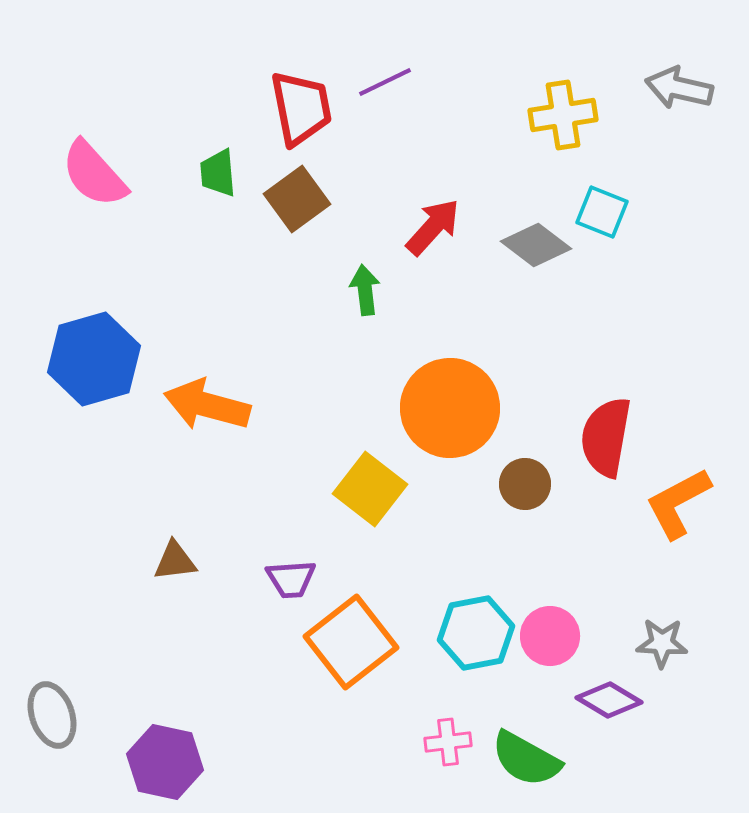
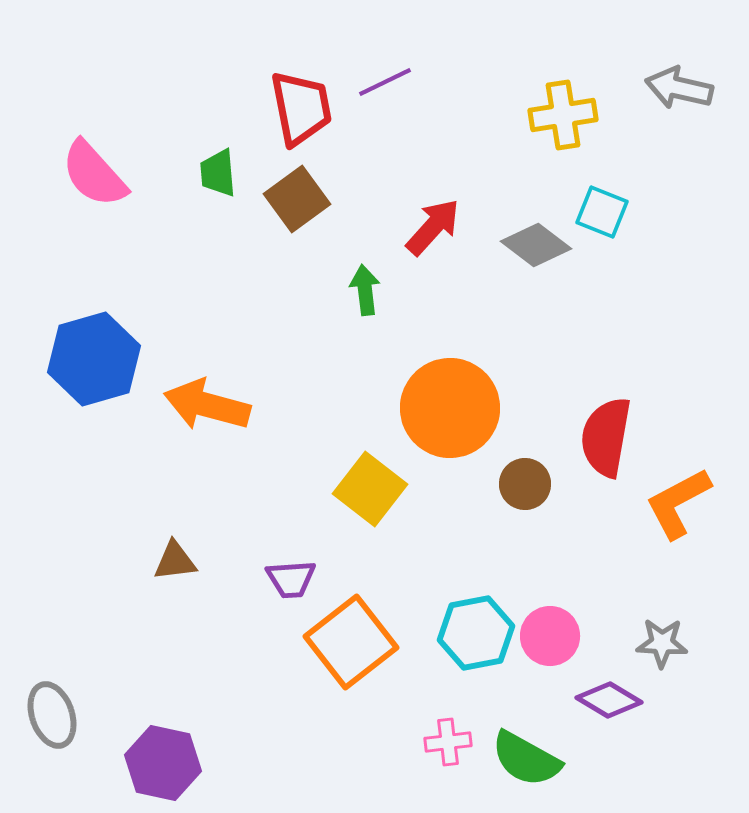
purple hexagon: moved 2 px left, 1 px down
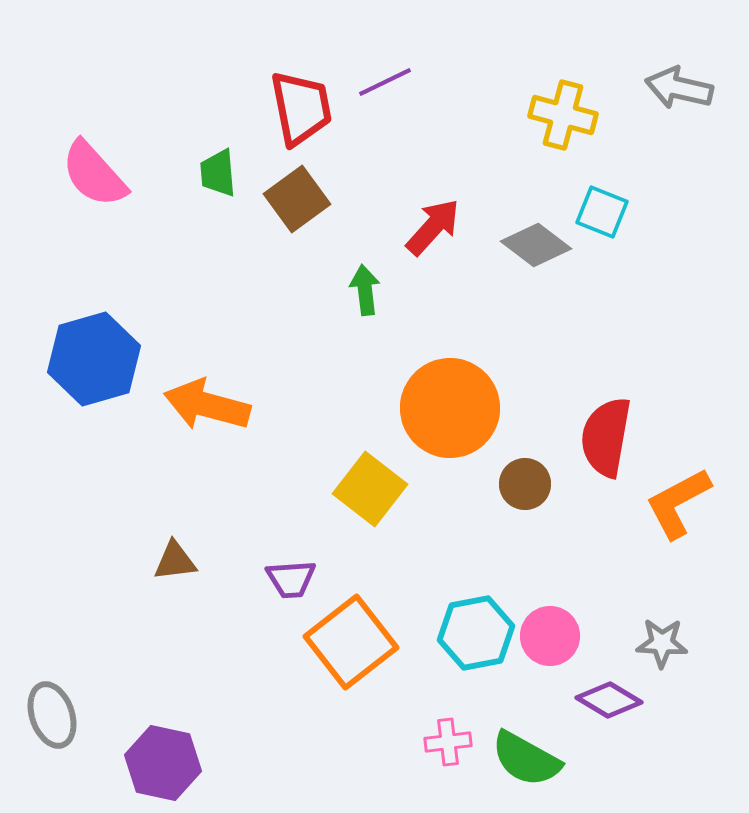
yellow cross: rotated 24 degrees clockwise
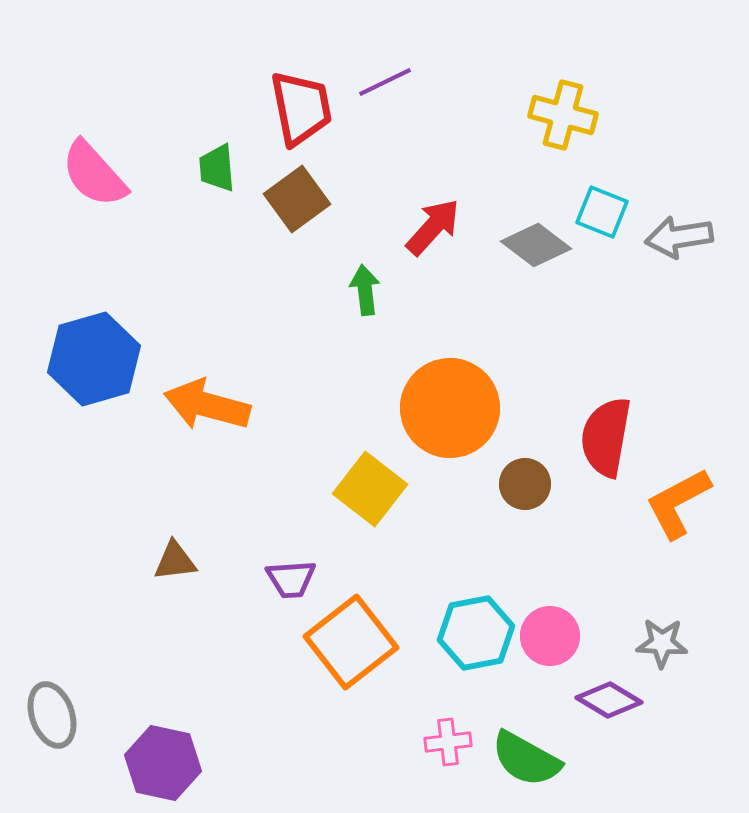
gray arrow: moved 149 px down; rotated 22 degrees counterclockwise
green trapezoid: moved 1 px left, 5 px up
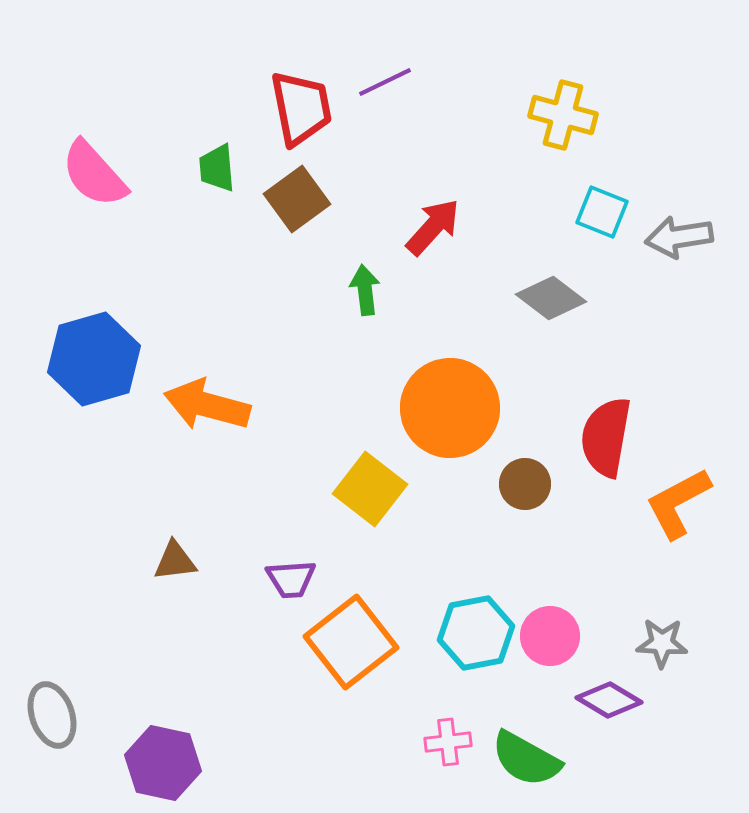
gray diamond: moved 15 px right, 53 px down
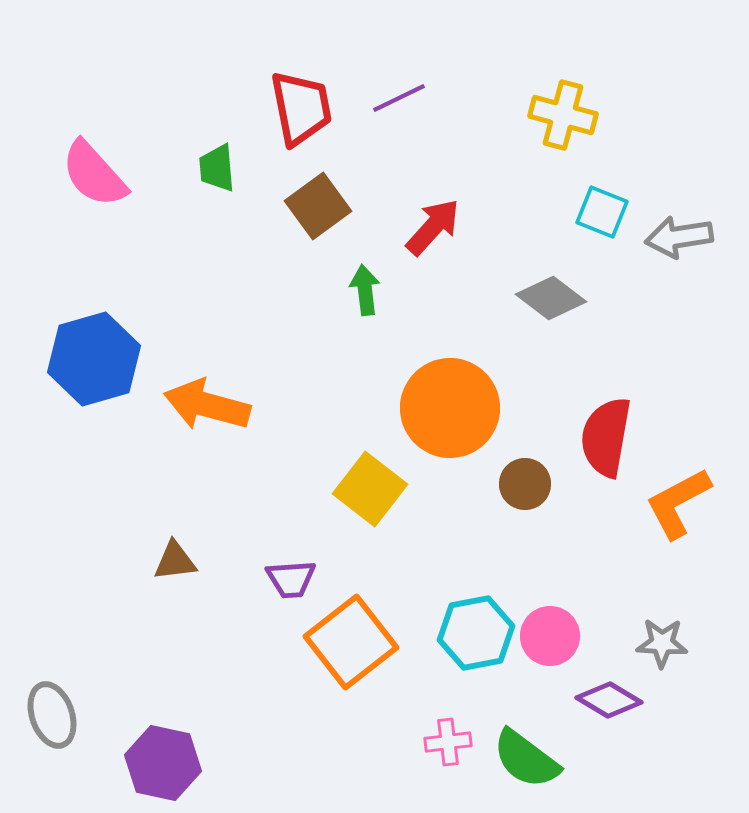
purple line: moved 14 px right, 16 px down
brown square: moved 21 px right, 7 px down
green semicircle: rotated 8 degrees clockwise
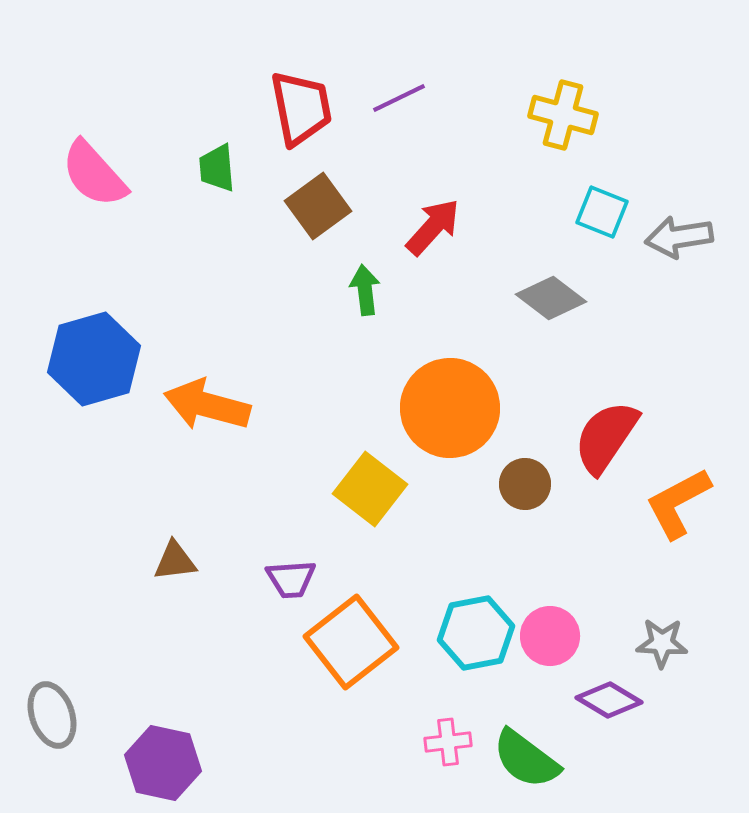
red semicircle: rotated 24 degrees clockwise
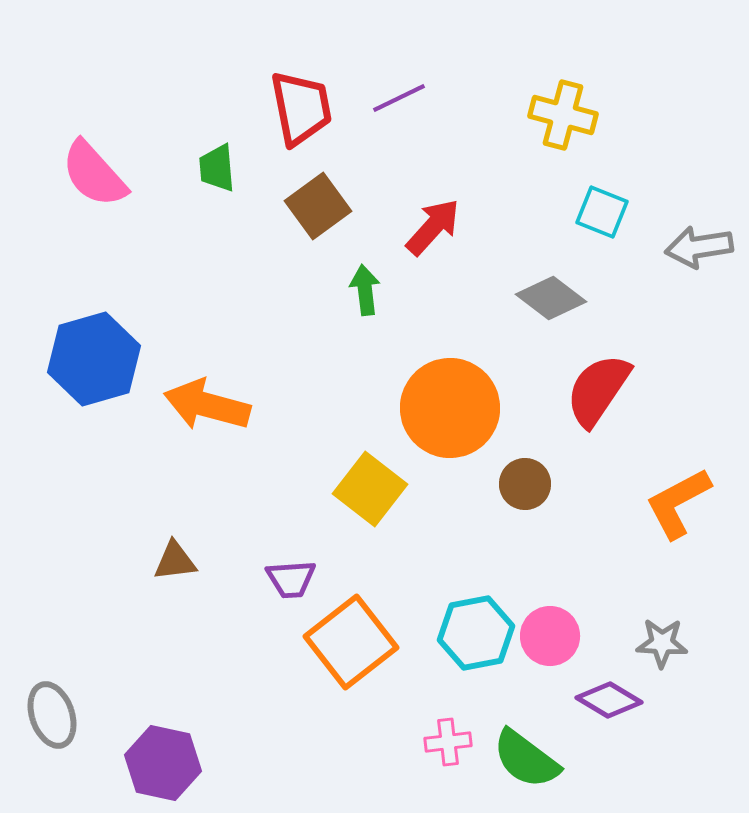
gray arrow: moved 20 px right, 10 px down
red semicircle: moved 8 px left, 47 px up
